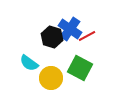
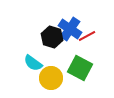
cyan semicircle: moved 4 px right
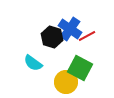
yellow circle: moved 15 px right, 4 px down
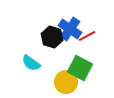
cyan semicircle: moved 2 px left
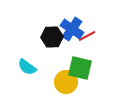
blue cross: moved 2 px right
black hexagon: rotated 20 degrees counterclockwise
cyan semicircle: moved 4 px left, 4 px down
green square: rotated 15 degrees counterclockwise
